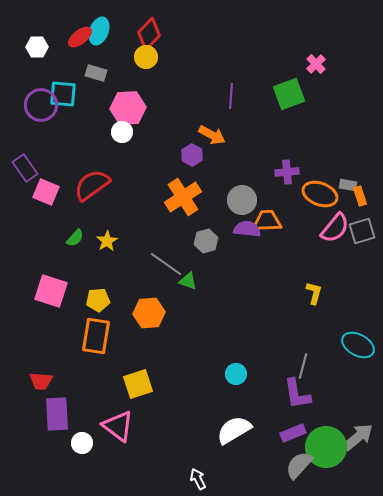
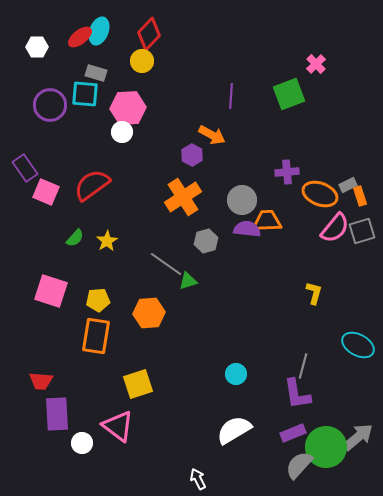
yellow circle at (146, 57): moved 4 px left, 4 px down
cyan square at (63, 94): moved 22 px right
purple circle at (41, 105): moved 9 px right
gray rectangle at (348, 185): rotated 36 degrees counterclockwise
green triangle at (188, 281): rotated 36 degrees counterclockwise
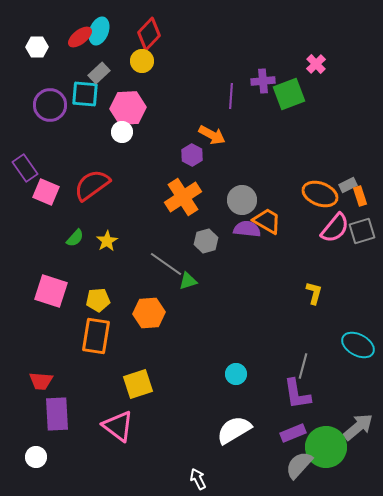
gray rectangle at (96, 73): moved 3 px right; rotated 60 degrees counterclockwise
purple cross at (287, 172): moved 24 px left, 91 px up
orange trapezoid at (267, 221): rotated 32 degrees clockwise
gray arrow at (358, 437): moved 10 px up
white circle at (82, 443): moved 46 px left, 14 px down
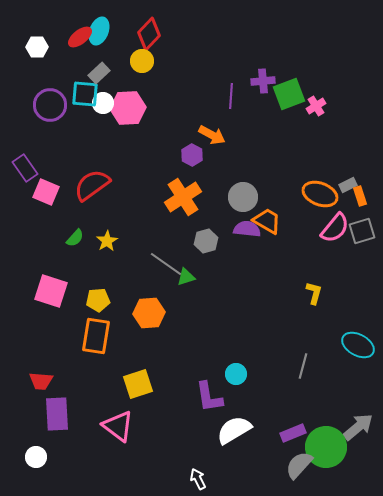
pink cross at (316, 64): moved 42 px down; rotated 12 degrees clockwise
white circle at (122, 132): moved 19 px left, 29 px up
gray circle at (242, 200): moved 1 px right, 3 px up
green triangle at (188, 281): moved 2 px left, 4 px up
purple L-shape at (297, 394): moved 88 px left, 3 px down
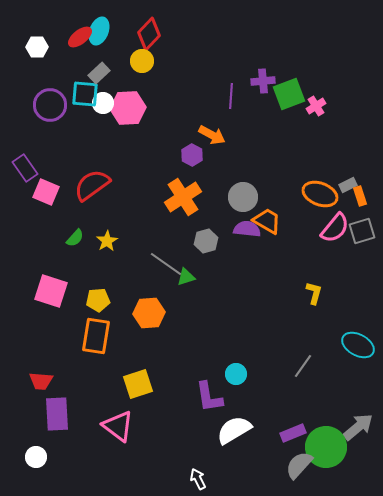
gray line at (303, 366): rotated 20 degrees clockwise
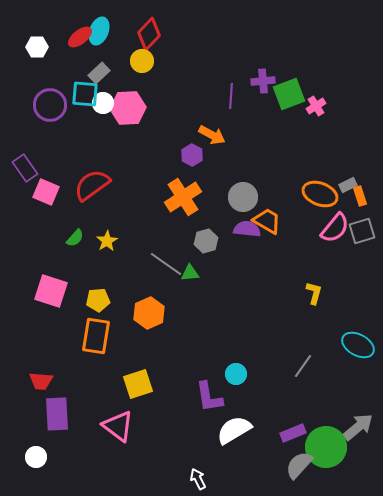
green triangle at (186, 277): moved 4 px right, 4 px up; rotated 12 degrees clockwise
orange hexagon at (149, 313): rotated 20 degrees counterclockwise
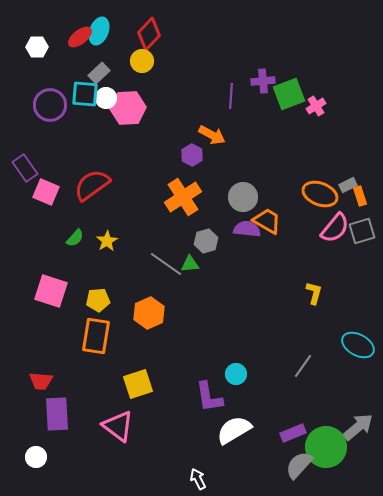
white circle at (103, 103): moved 3 px right, 5 px up
green triangle at (190, 273): moved 9 px up
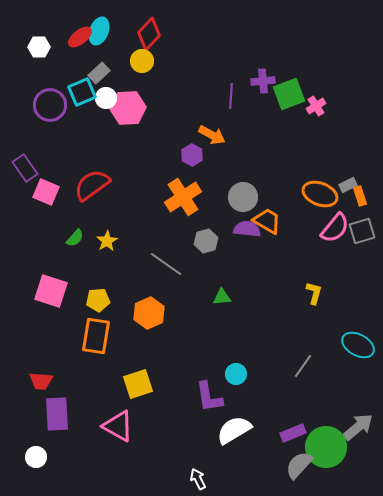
white hexagon at (37, 47): moved 2 px right
cyan square at (85, 94): moved 3 px left, 2 px up; rotated 28 degrees counterclockwise
green triangle at (190, 264): moved 32 px right, 33 px down
pink triangle at (118, 426): rotated 8 degrees counterclockwise
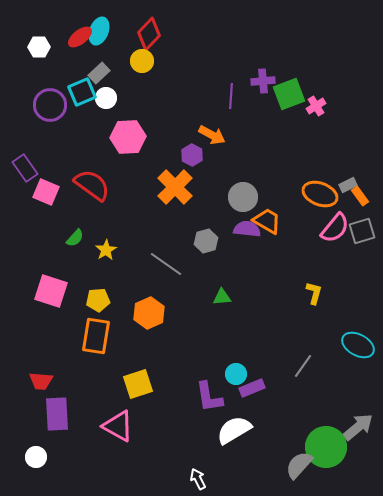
pink hexagon at (128, 108): moved 29 px down
red semicircle at (92, 185): rotated 72 degrees clockwise
orange rectangle at (360, 196): rotated 18 degrees counterclockwise
orange cross at (183, 197): moved 8 px left, 10 px up; rotated 12 degrees counterclockwise
yellow star at (107, 241): moved 1 px left, 9 px down
purple rectangle at (293, 433): moved 41 px left, 45 px up
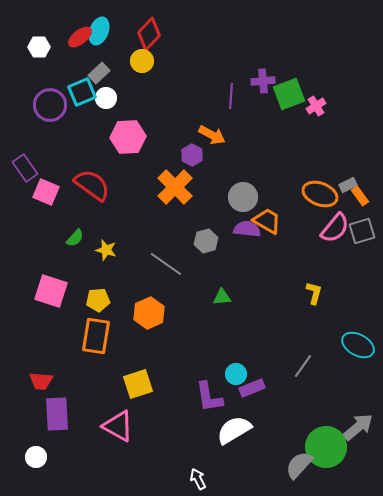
yellow star at (106, 250): rotated 25 degrees counterclockwise
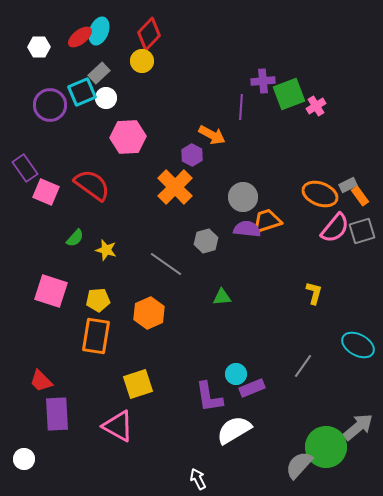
purple line at (231, 96): moved 10 px right, 11 px down
orange trapezoid at (267, 221): rotated 48 degrees counterclockwise
red trapezoid at (41, 381): rotated 40 degrees clockwise
white circle at (36, 457): moved 12 px left, 2 px down
